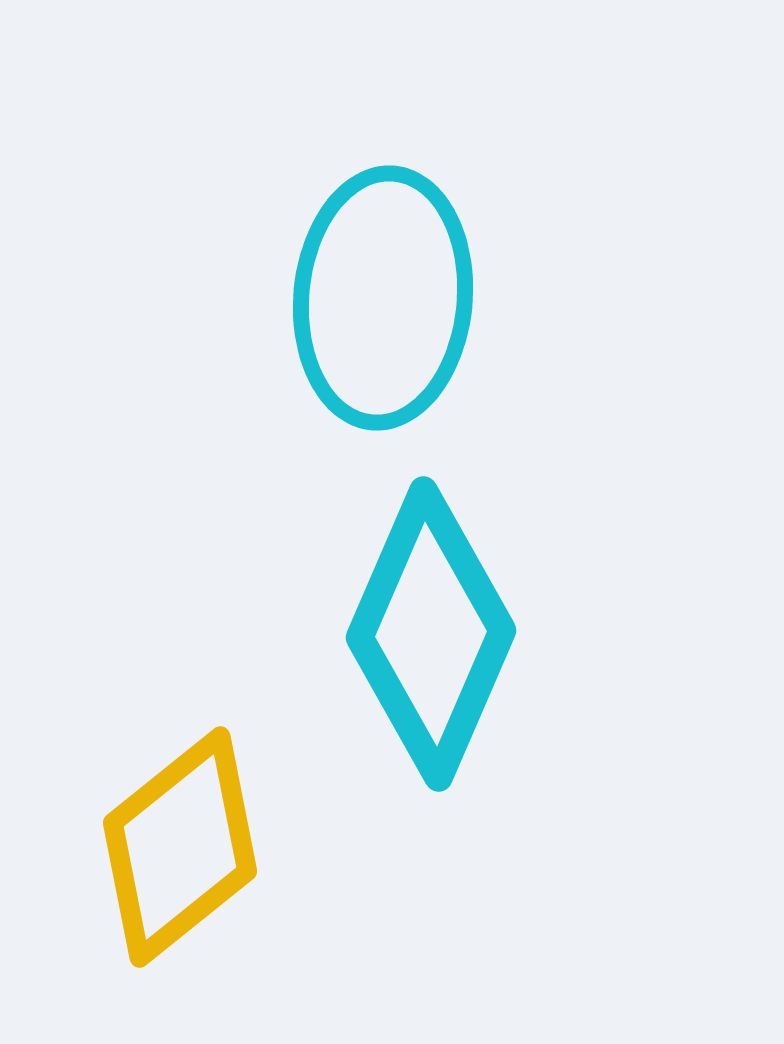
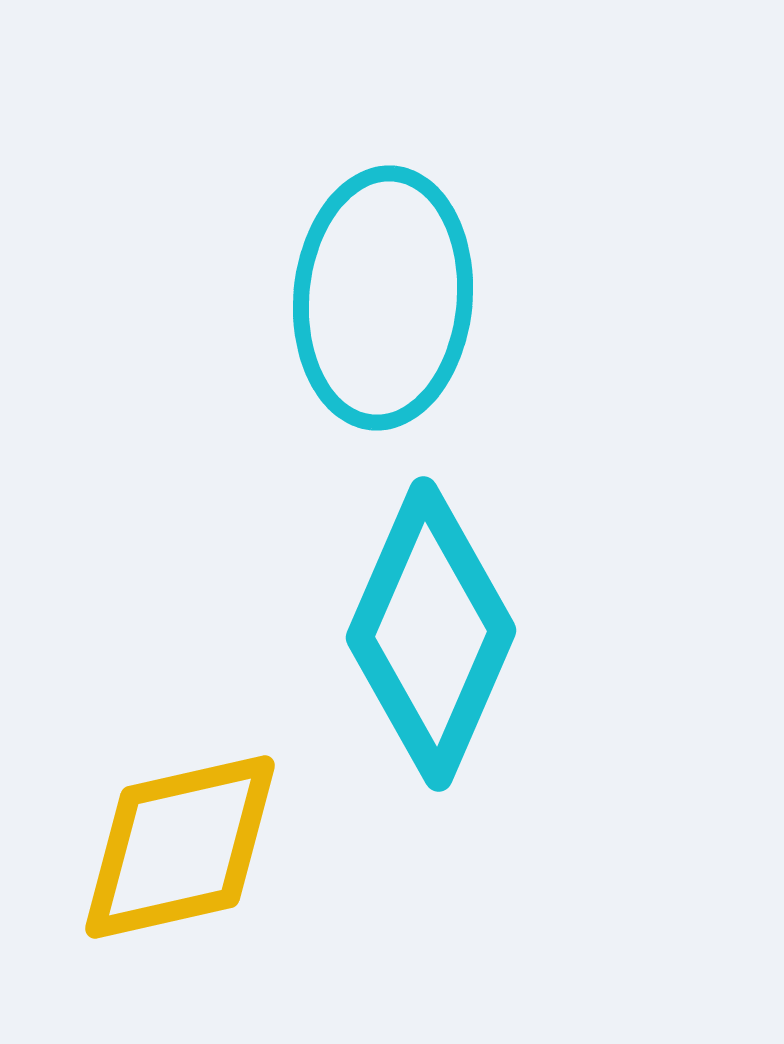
yellow diamond: rotated 26 degrees clockwise
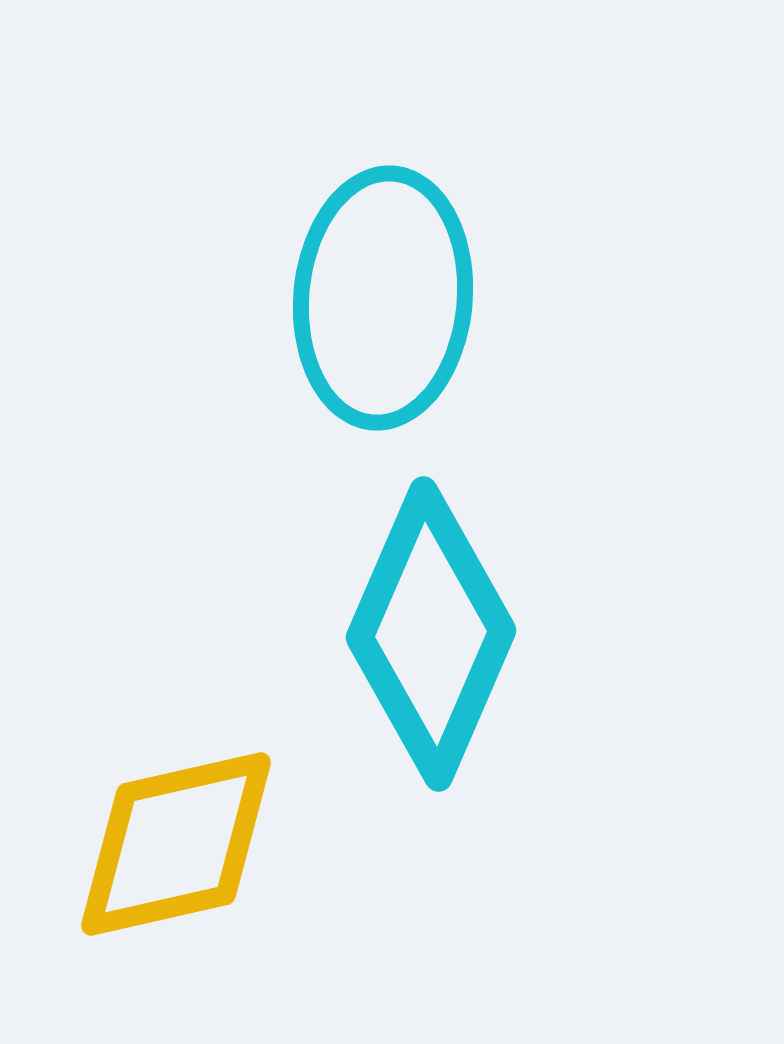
yellow diamond: moved 4 px left, 3 px up
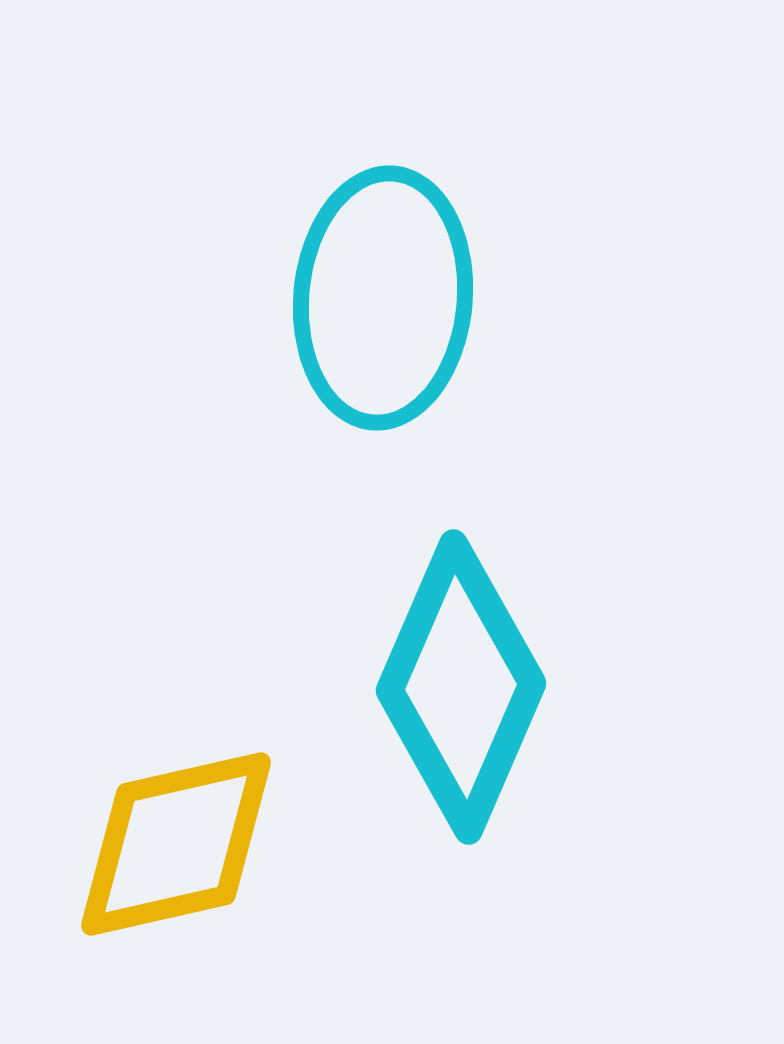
cyan diamond: moved 30 px right, 53 px down
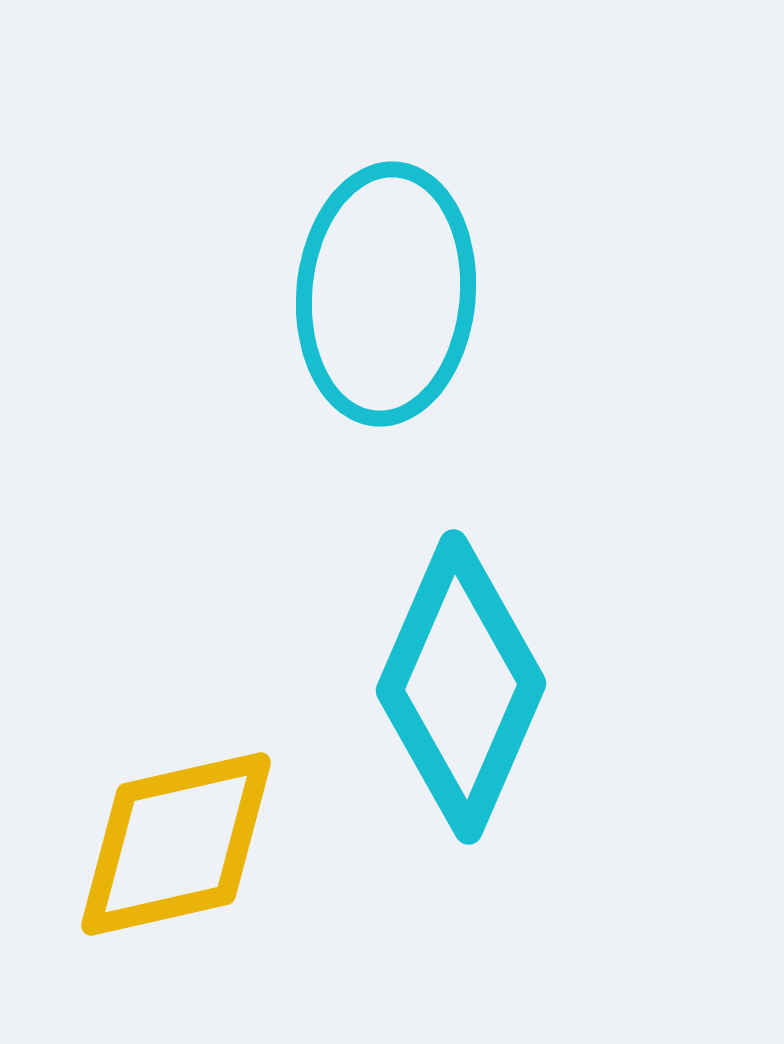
cyan ellipse: moved 3 px right, 4 px up
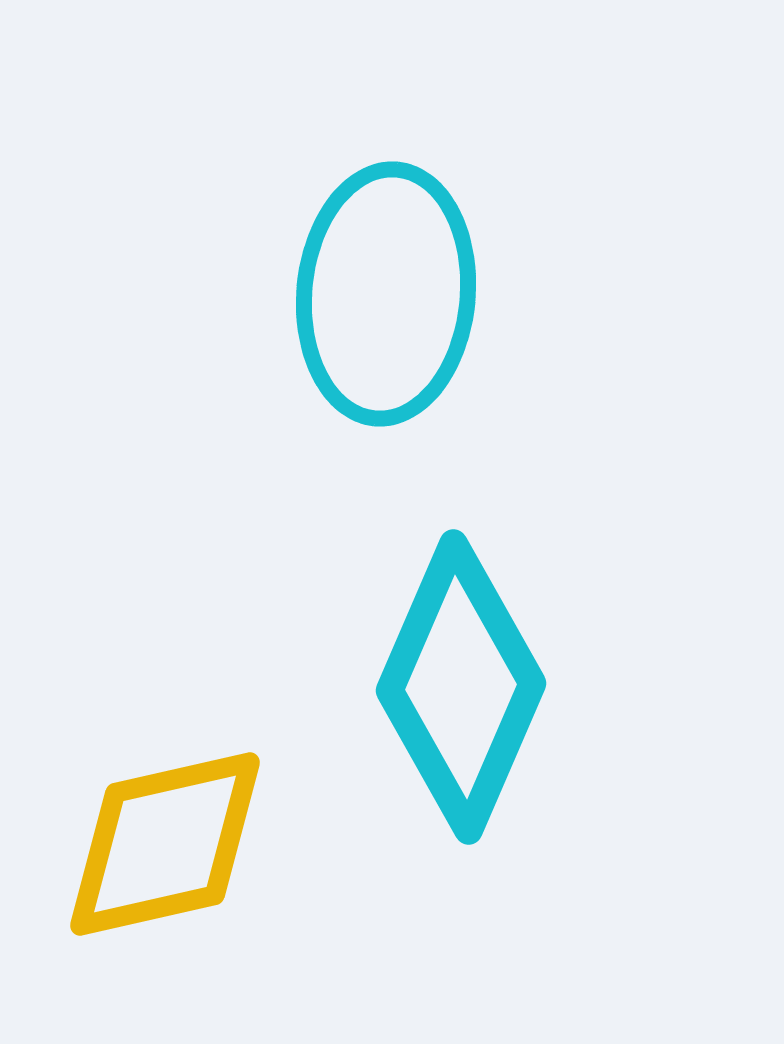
yellow diamond: moved 11 px left
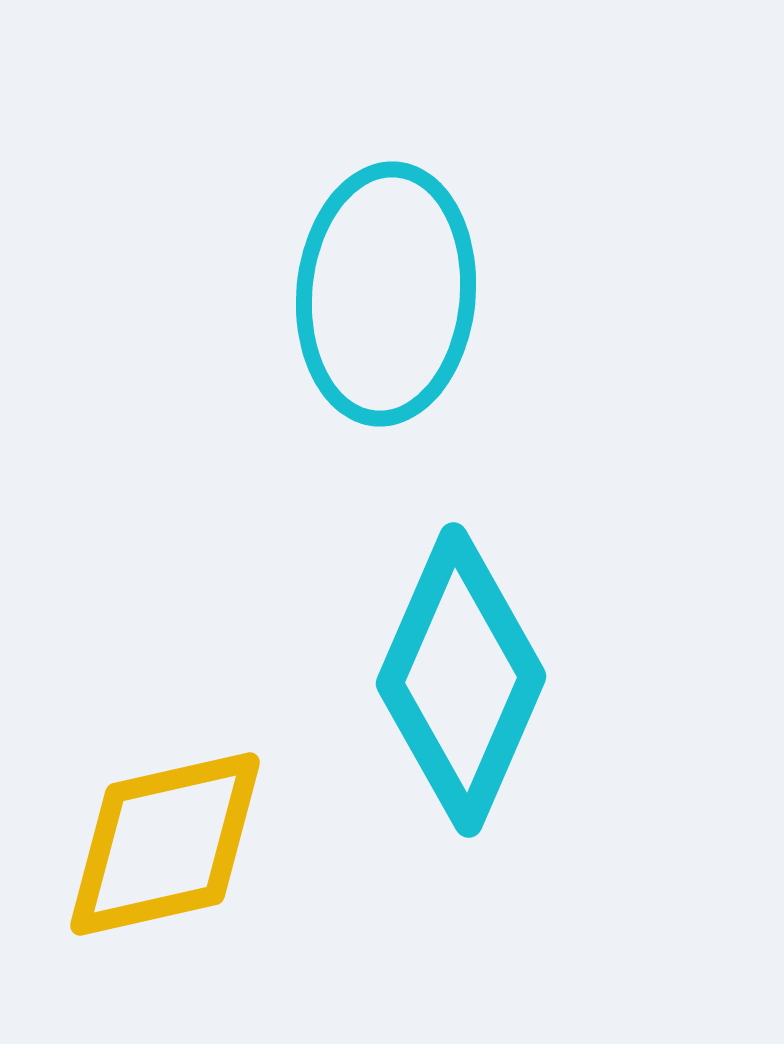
cyan diamond: moved 7 px up
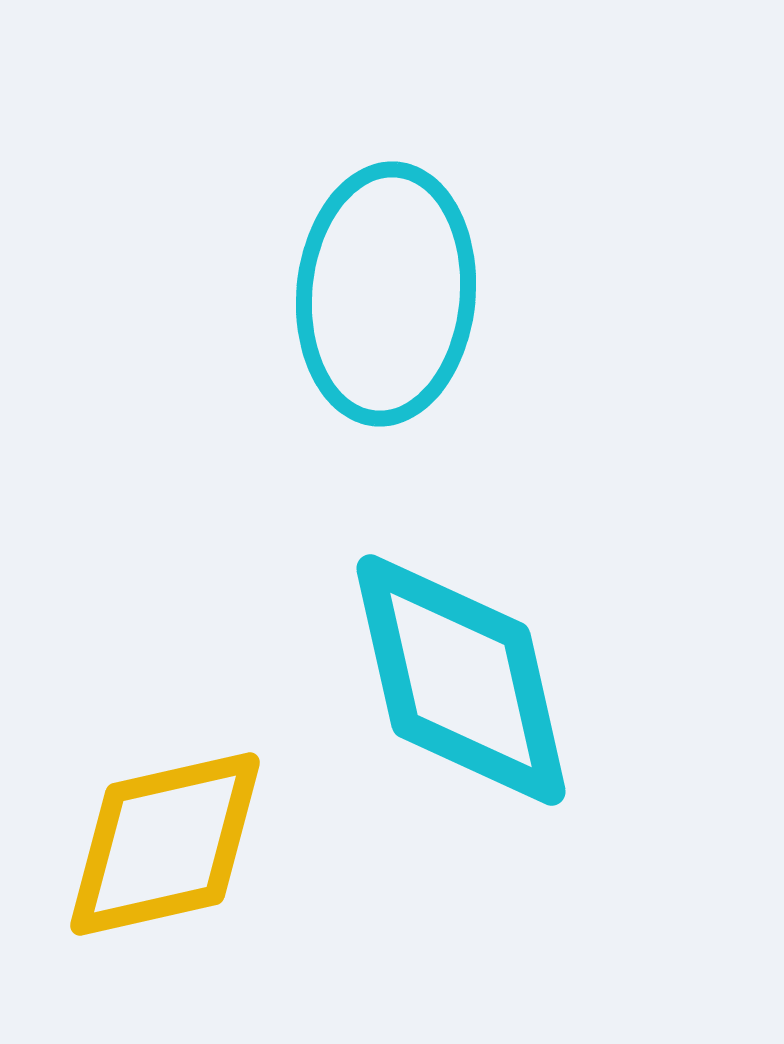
cyan diamond: rotated 36 degrees counterclockwise
